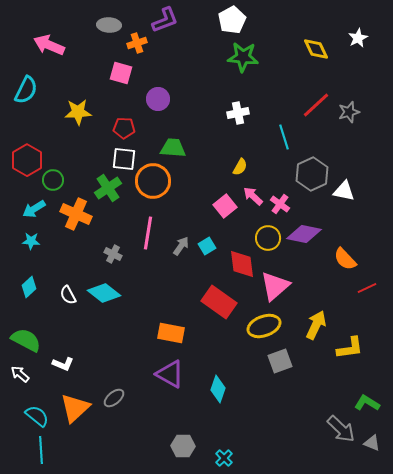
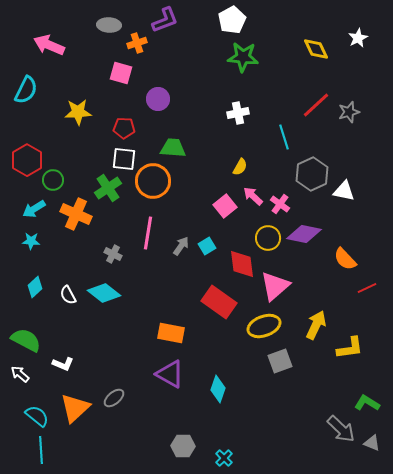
cyan diamond at (29, 287): moved 6 px right
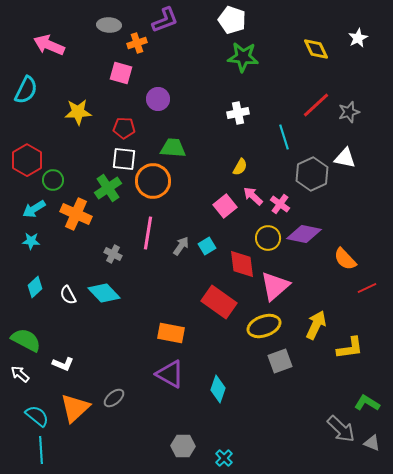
white pentagon at (232, 20): rotated 24 degrees counterclockwise
white triangle at (344, 191): moved 1 px right, 33 px up
cyan diamond at (104, 293): rotated 8 degrees clockwise
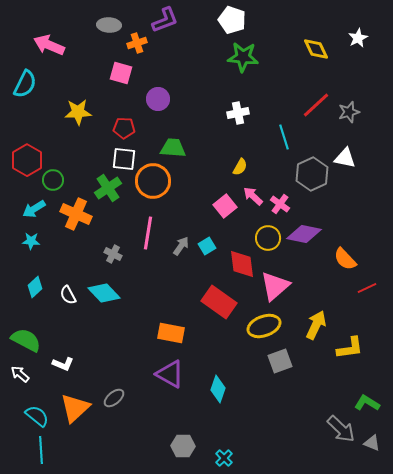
cyan semicircle at (26, 90): moved 1 px left, 6 px up
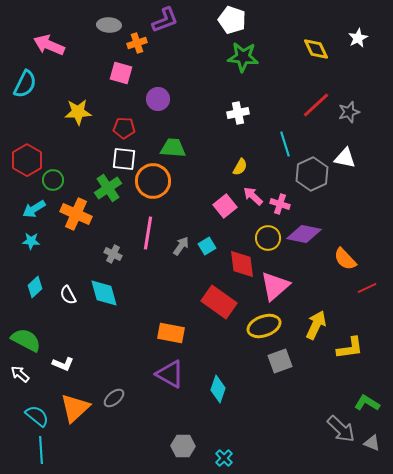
cyan line at (284, 137): moved 1 px right, 7 px down
pink cross at (280, 204): rotated 18 degrees counterclockwise
cyan diamond at (104, 293): rotated 28 degrees clockwise
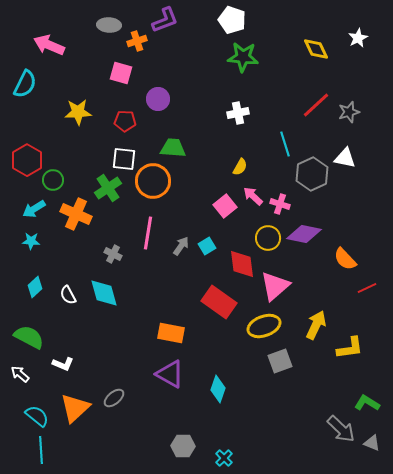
orange cross at (137, 43): moved 2 px up
red pentagon at (124, 128): moved 1 px right, 7 px up
green semicircle at (26, 340): moved 3 px right, 3 px up
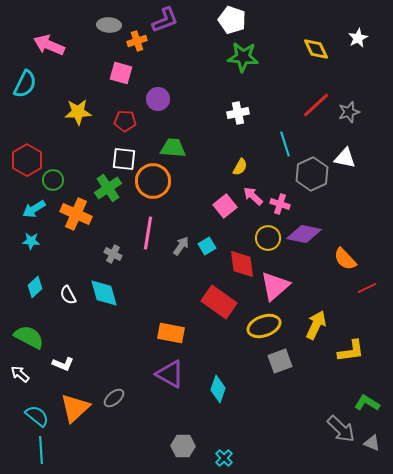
yellow L-shape at (350, 348): moved 1 px right, 3 px down
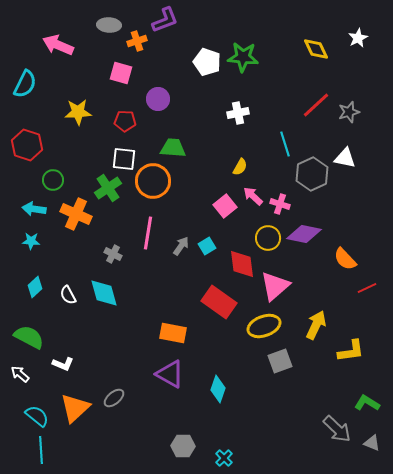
white pentagon at (232, 20): moved 25 px left, 42 px down
pink arrow at (49, 45): moved 9 px right
red hexagon at (27, 160): moved 15 px up; rotated 12 degrees counterclockwise
cyan arrow at (34, 209): rotated 40 degrees clockwise
orange rectangle at (171, 333): moved 2 px right
gray arrow at (341, 429): moved 4 px left
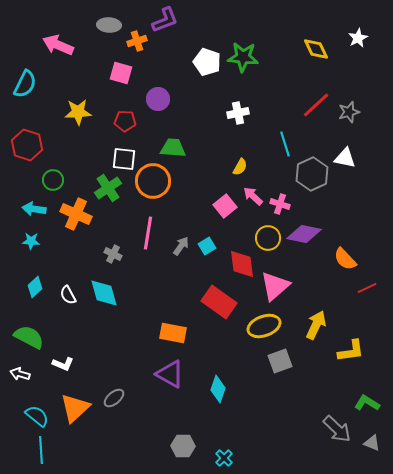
white arrow at (20, 374): rotated 24 degrees counterclockwise
